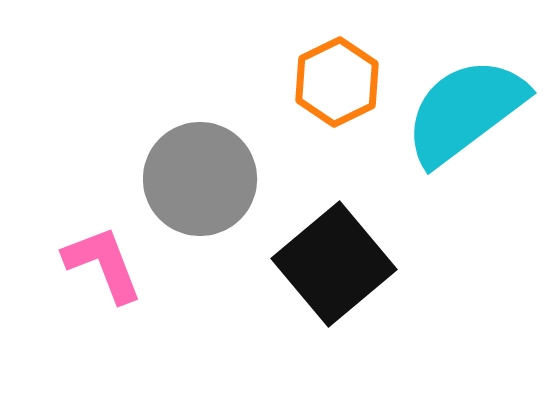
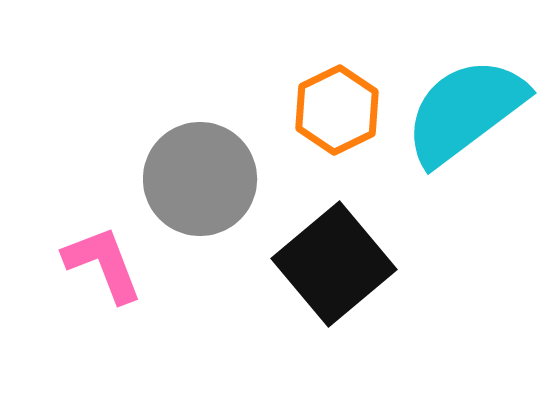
orange hexagon: moved 28 px down
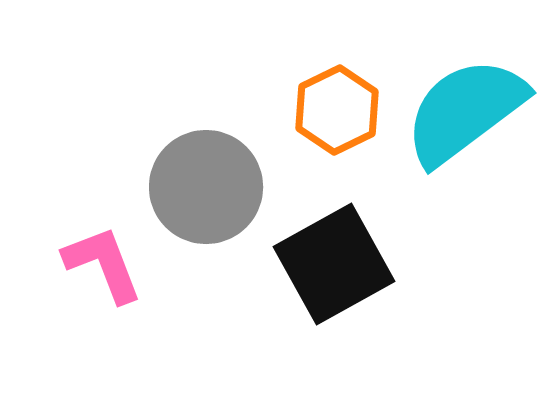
gray circle: moved 6 px right, 8 px down
black square: rotated 11 degrees clockwise
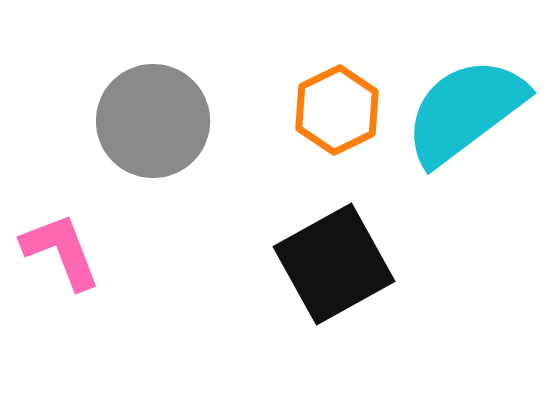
gray circle: moved 53 px left, 66 px up
pink L-shape: moved 42 px left, 13 px up
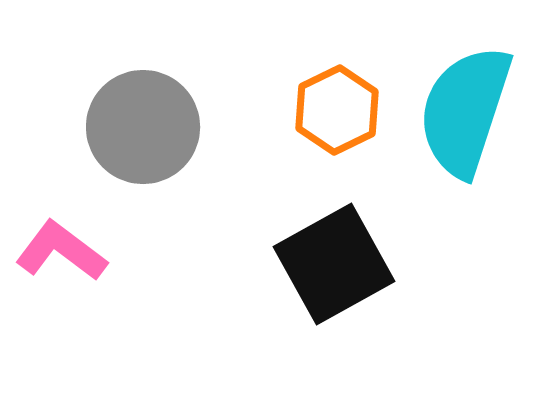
cyan semicircle: rotated 35 degrees counterclockwise
gray circle: moved 10 px left, 6 px down
pink L-shape: rotated 32 degrees counterclockwise
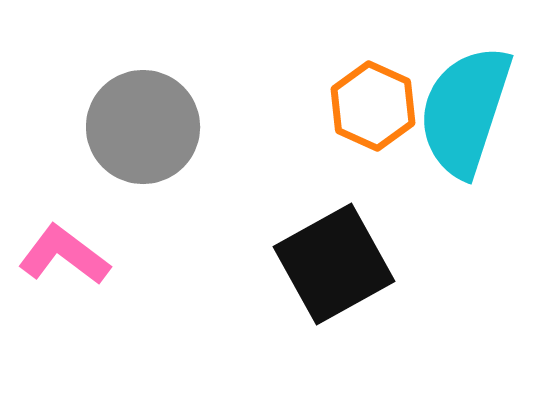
orange hexagon: moved 36 px right, 4 px up; rotated 10 degrees counterclockwise
pink L-shape: moved 3 px right, 4 px down
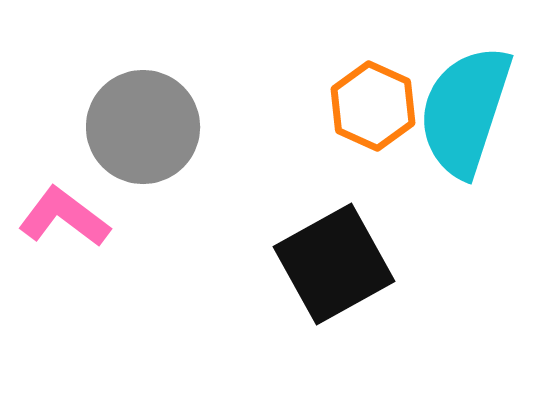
pink L-shape: moved 38 px up
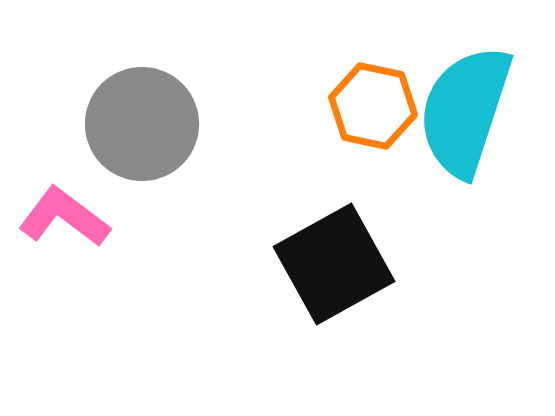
orange hexagon: rotated 12 degrees counterclockwise
gray circle: moved 1 px left, 3 px up
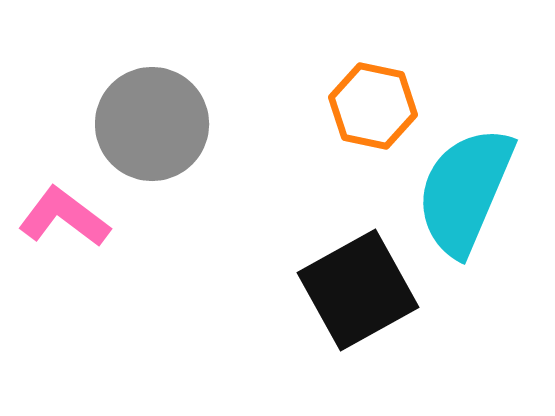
cyan semicircle: moved 80 px down; rotated 5 degrees clockwise
gray circle: moved 10 px right
black square: moved 24 px right, 26 px down
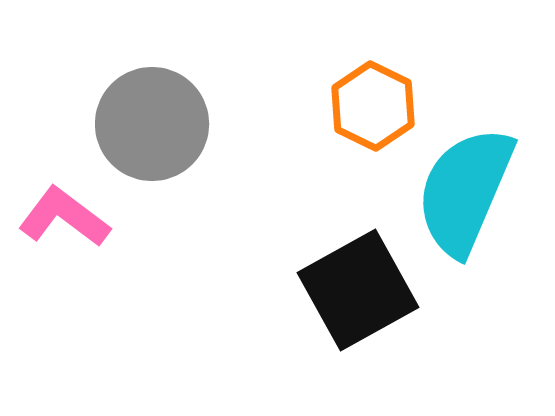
orange hexagon: rotated 14 degrees clockwise
